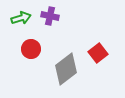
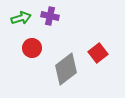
red circle: moved 1 px right, 1 px up
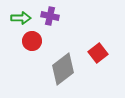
green arrow: rotated 18 degrees clockwise
red circle: moved 7 px up
gray diamond: moved 3 px left
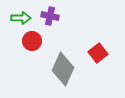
gray diamond: rotated 28 degrees counterclockwise
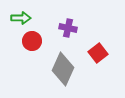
purple cross: moved 18 px right, 12 px down
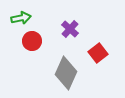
green arrow: rotated 12 degrees counterclockwise
purple cross: moved 2 px right, 1 px down; rotated 30 degrees clockwise
gray diamond: moved 3 px right, 4 px down
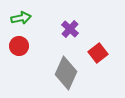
red circle: moved 13 px left, 5 px down
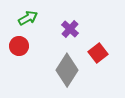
green arrow: moved 7 px right; rotated 18 degrees counterclockwise
gray diamond: moved 1 px right, 3 px up; rotated 8 degrees clockwise
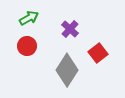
green arrow: moved 1 px right
red circle: moved 8 px right
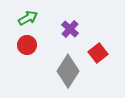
green arrow: moved 1 px left
red circle: moved 1 px up
gray diamond: moved 1 px right, 1 px down
